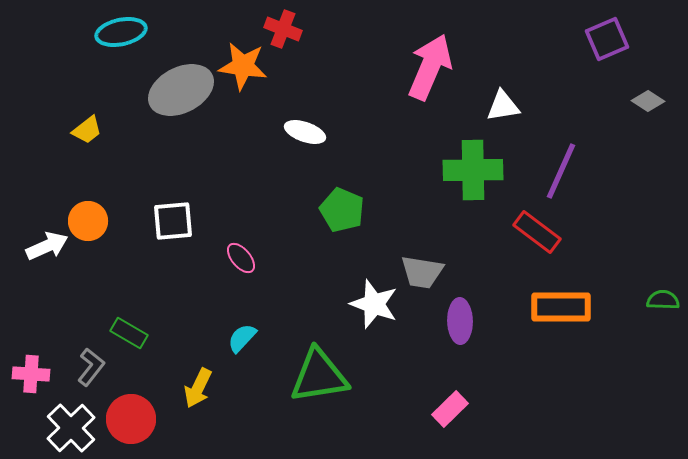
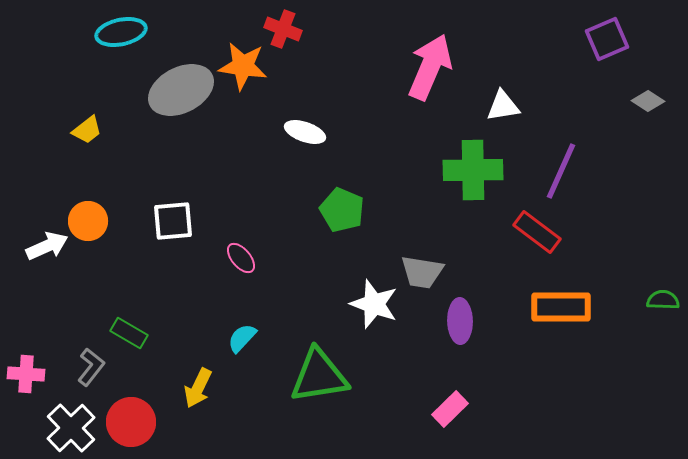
pink cross: moved 5 px left
red circle: moved 3 px down
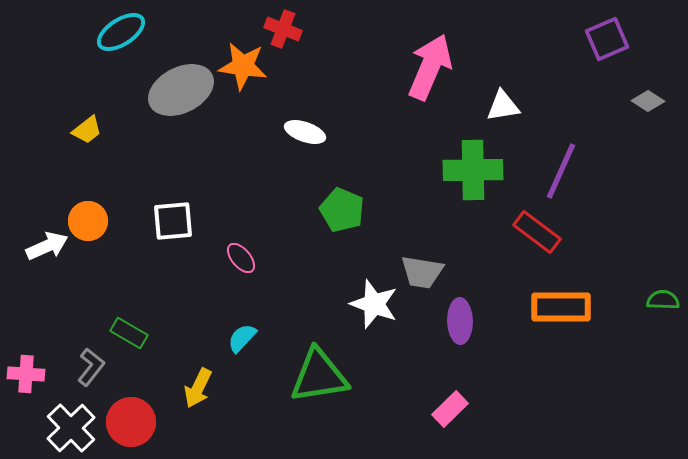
cyan ellipse: rotated 21 degrees counterclockwise
